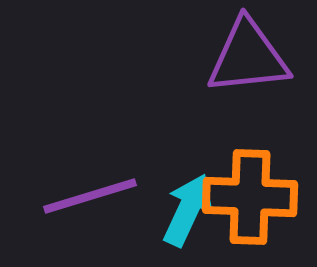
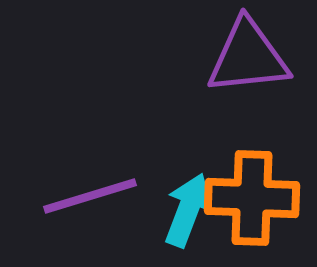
orange cross: moved 2 px right, 1 px down
cyan arrow: rotated 4 degrees counterclockwise
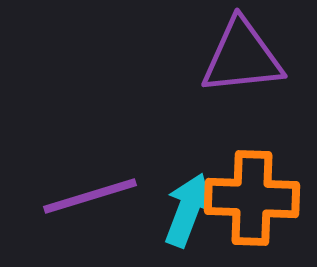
purple triangle: moved 6 px left
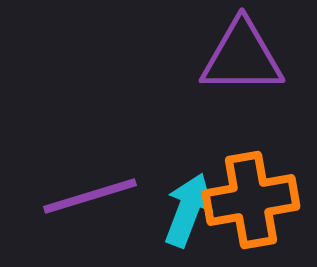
purple triangle: rotated 6 degrees clockwise
orange cross: moved 1 px left, 2 px down; rotated 12 degrees counterclockwise
